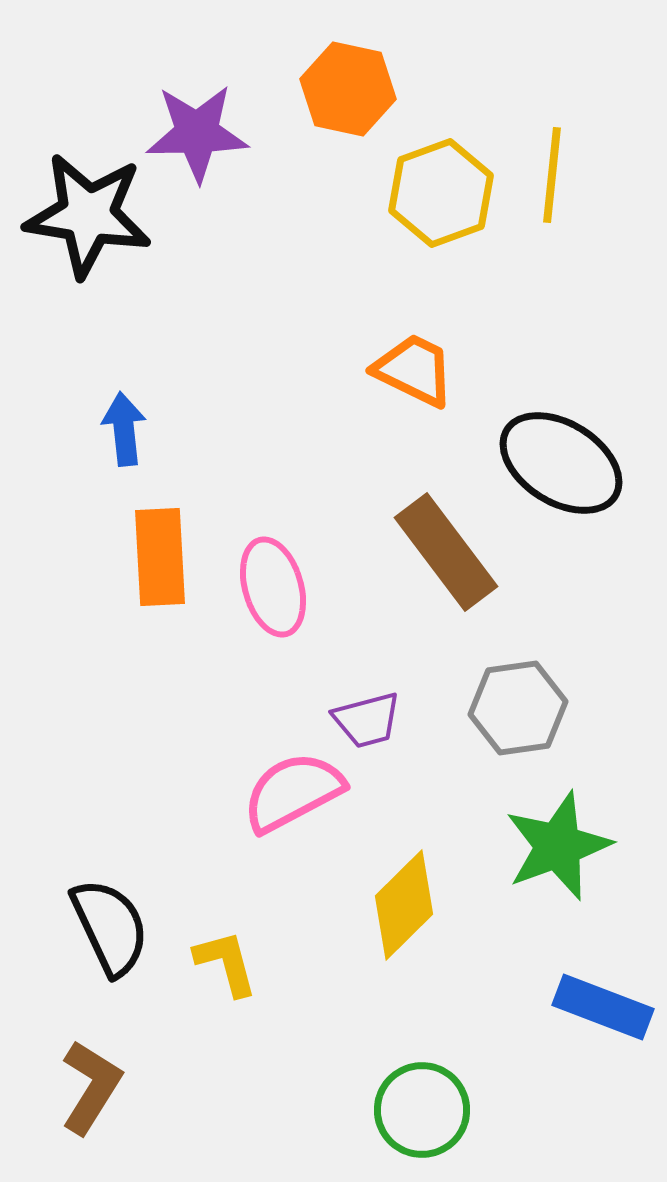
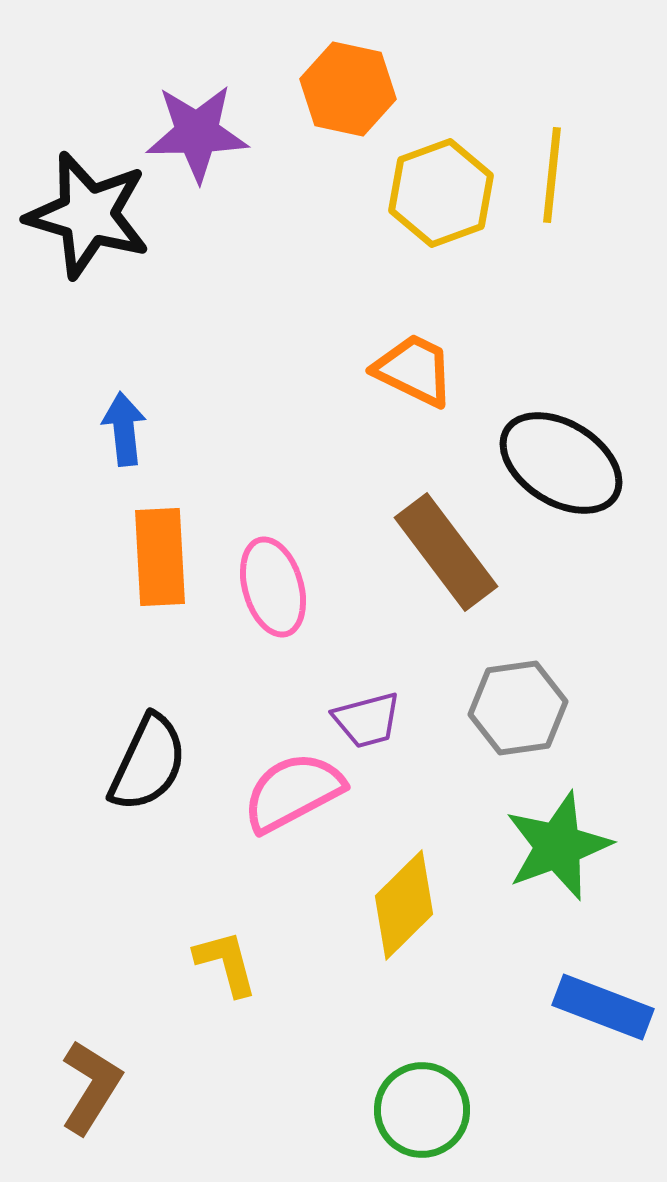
black star: rotated 7 degrees clockwise
black semicircle: moved 38 px right, 164 px up; rotated 50 degrees clockwise
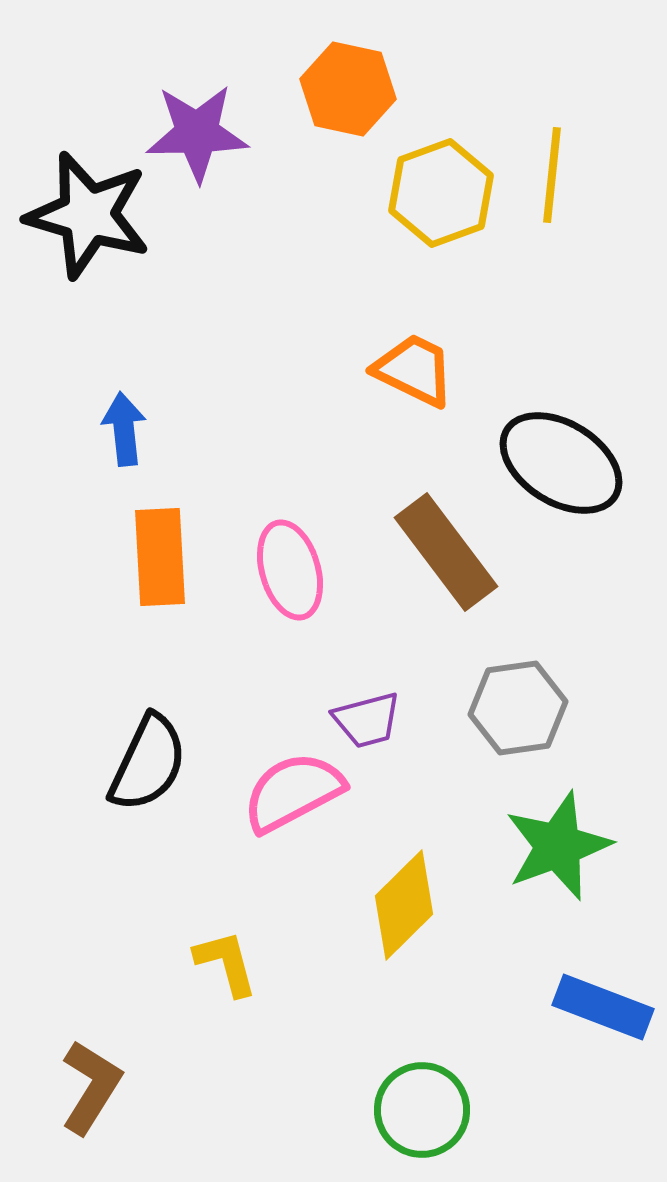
pink ellipse: moved 17 px right, 17 px up
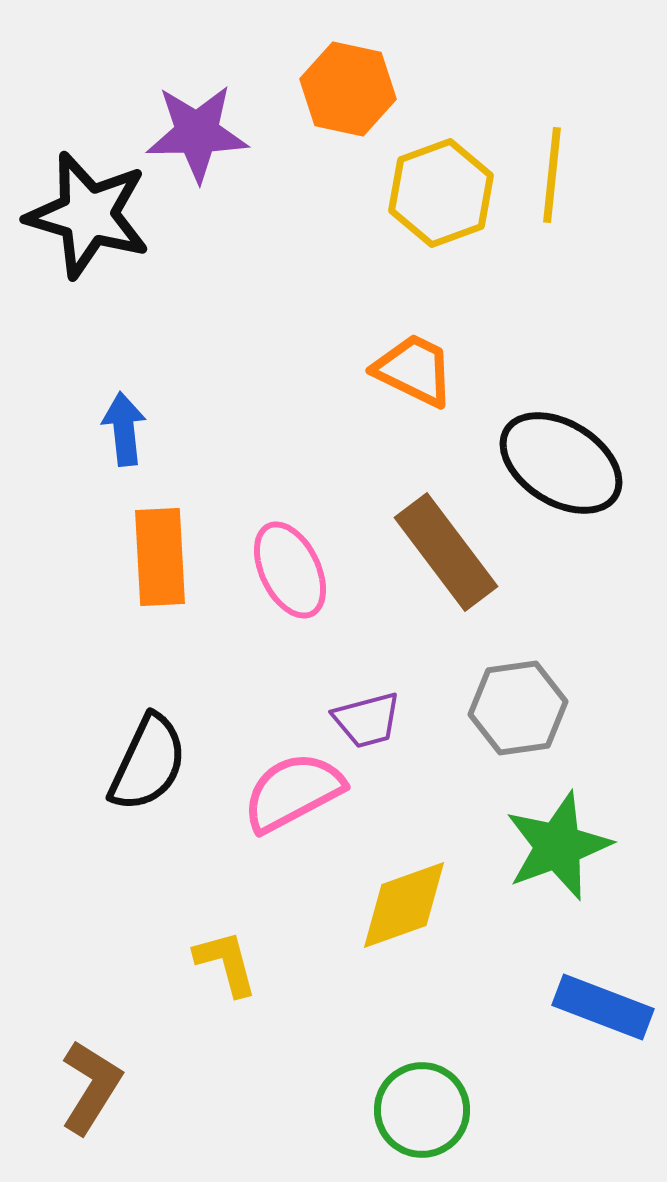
pink ellipse: rotated 10 degrees counterclockwise
yellow diamond: rotated 25 degrees clockwise
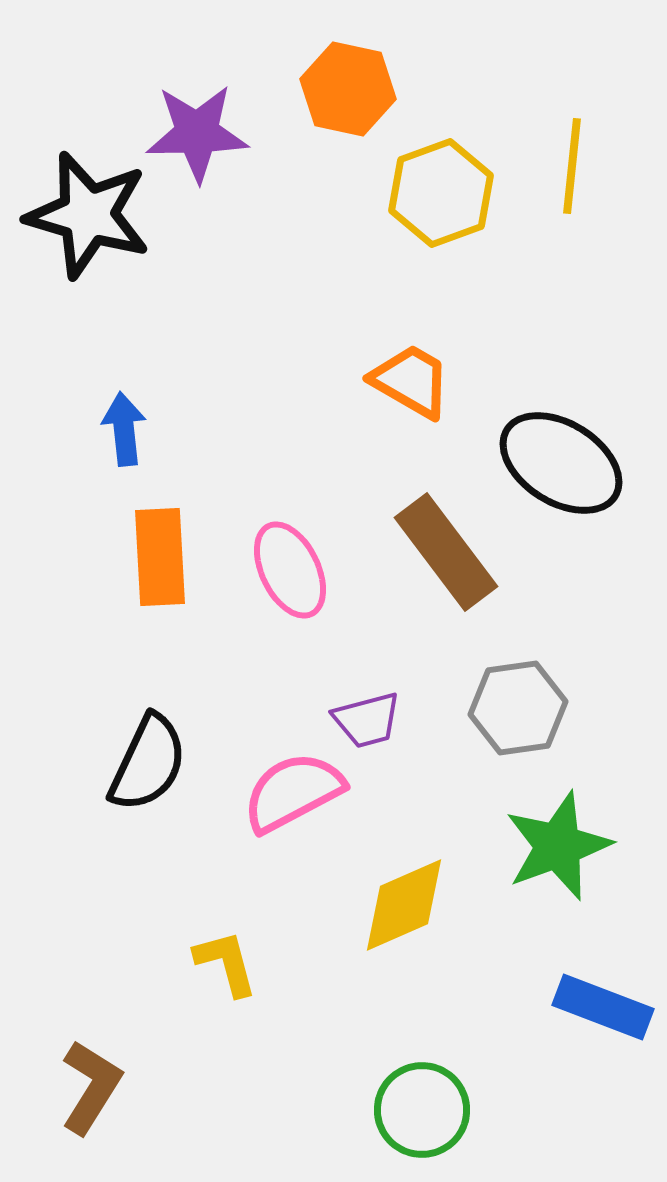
yellow line: moved 20 px right, 9 px up
orange trapezoid: moved 3 px left, 11 px down; rotated 4 degrees clockwise
yellow diamond: rotated 4 degrees counterclockwise
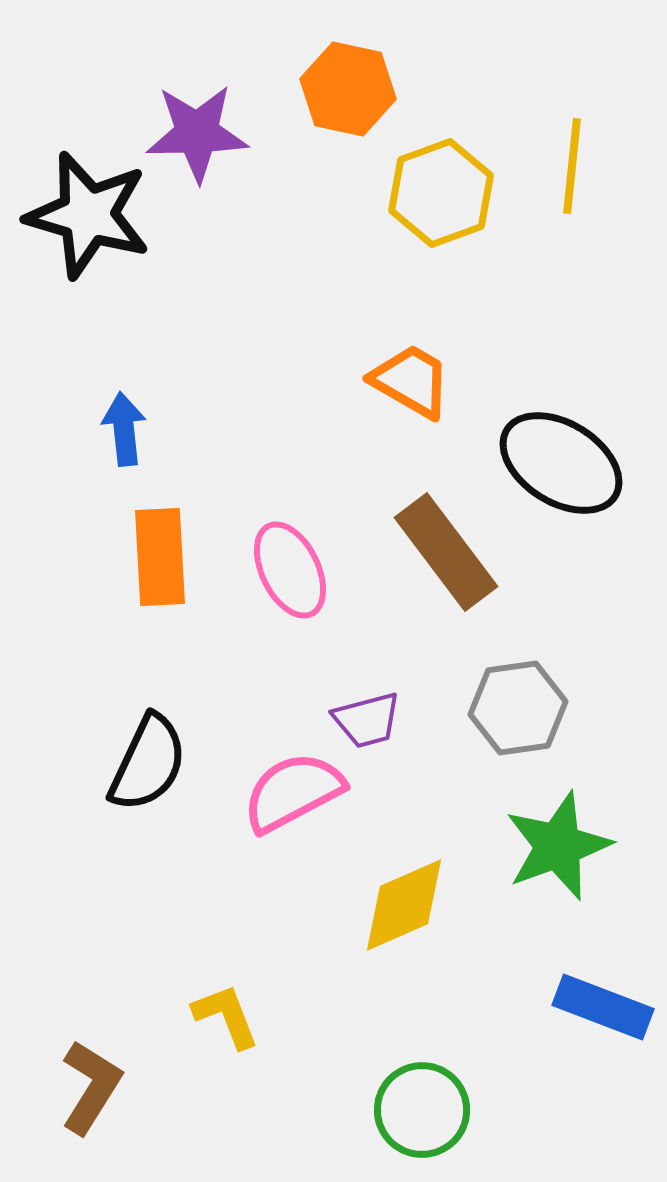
yellow L-shape: moved 53 px down; rotated 6 degrees counterclockwise
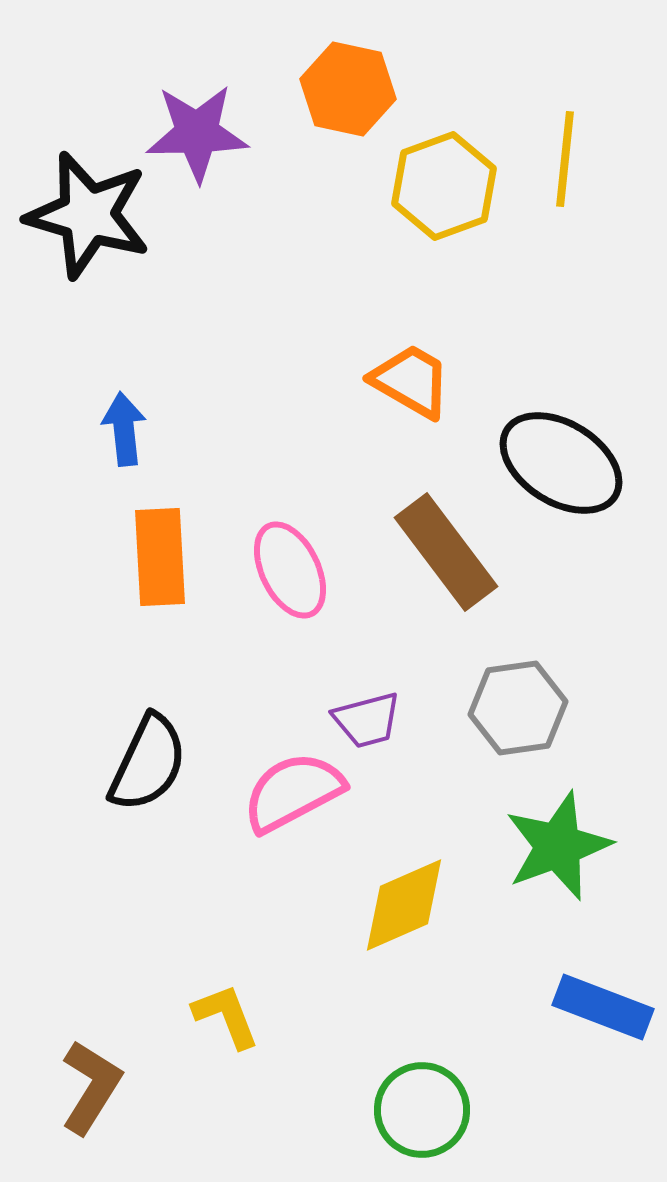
yellow line: moved 7 px left, 7 px up
yellow hexagon: moved 3 px right, 7 px up
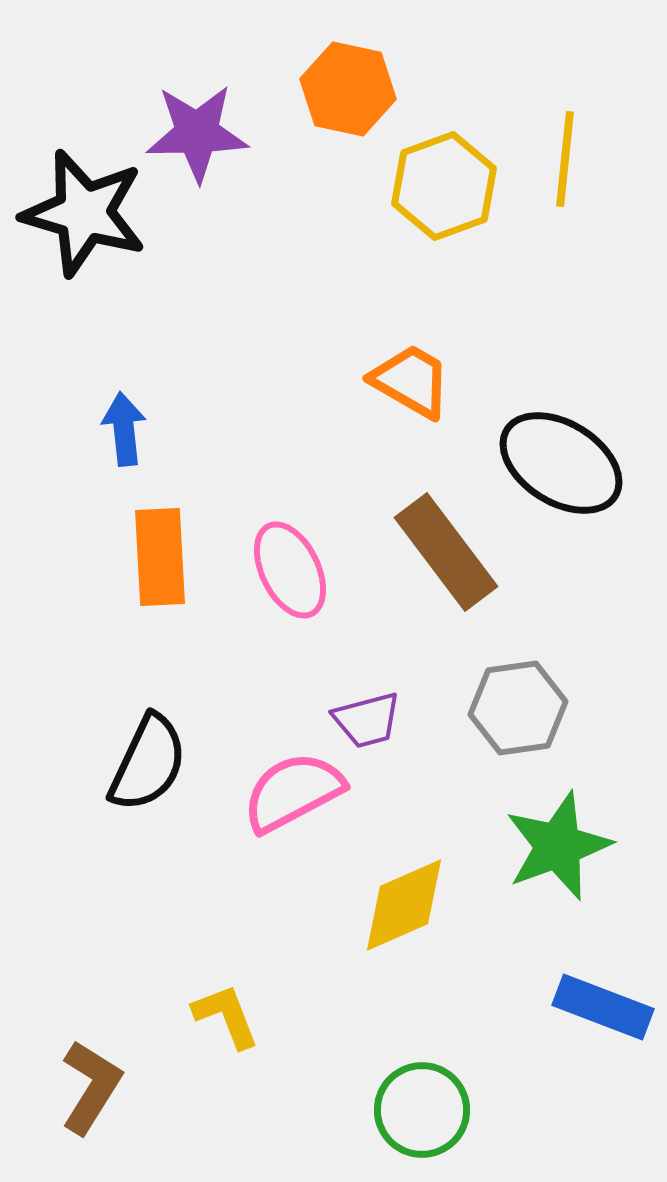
black star: moved 4 px left, 2 px up
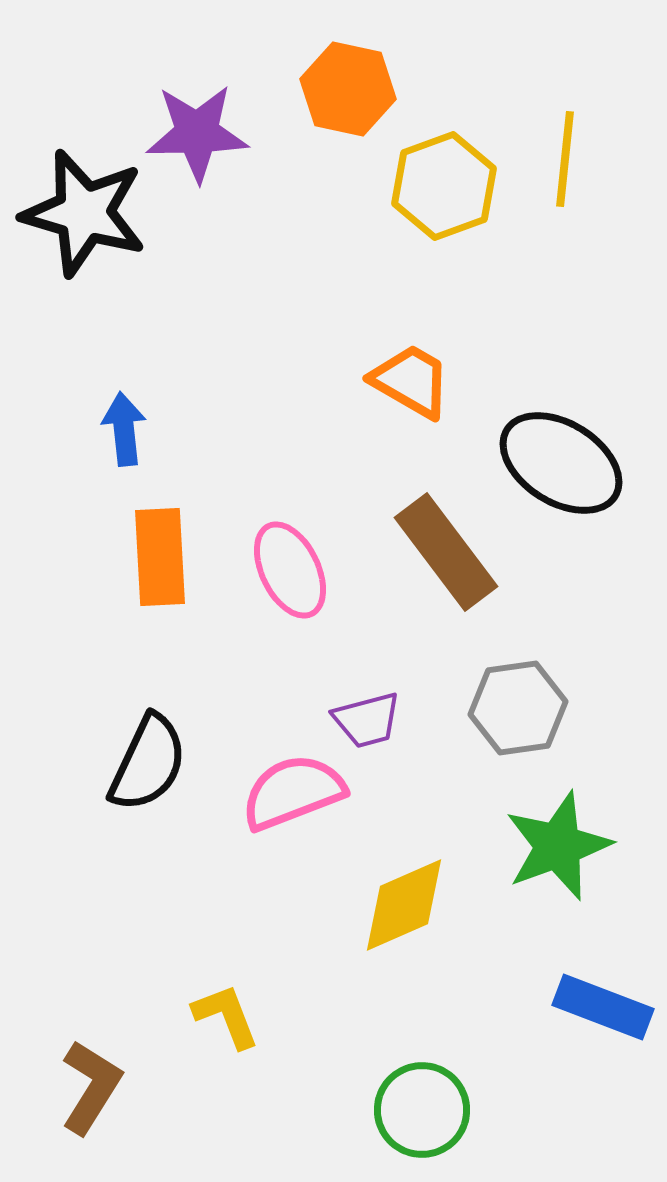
pink semicircle: rotated 7 degrees clockwise
